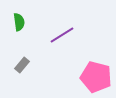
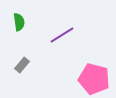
pink pentagon: moved 2 px left, 2 px down
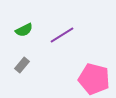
green semicircle: moved 5 px right, 8 px down; rotated 72 degrees clockwise
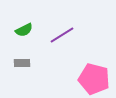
gray rectangle: moved 2 px up; rotated 49 degrees clockwise
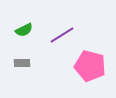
pink pentagon: moved 4 px left, 13 px up
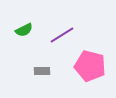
gray rectangle: moved 20 px right, 8 px down
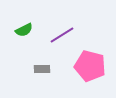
gray rectangle: moved 2 px up
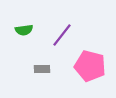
green semicircle: rotated 18 degrees clockwise
purple line: rotated 20 degrees counterclockwise
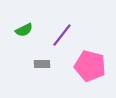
green semicircle: rotated 18 degrees counterclockwise
gray rectangle: moved 5 px up
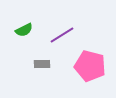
purple line: rotated 20 degrees clockwise
